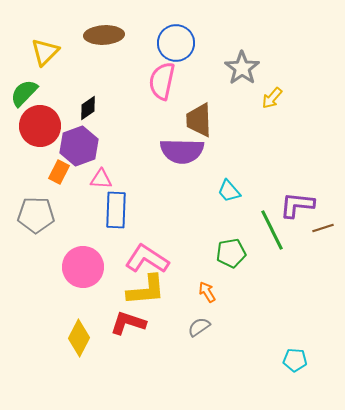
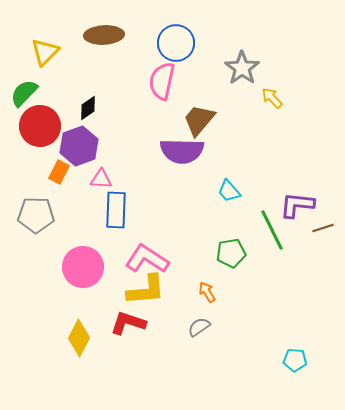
yellow arrow: rotated 95 degrees clockwise
brown trapezoid: rotated 42 degrees clockwise
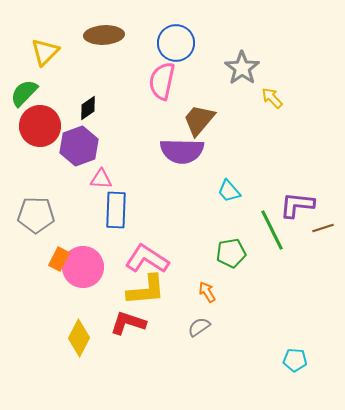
orange rectangle: moved 87 px down
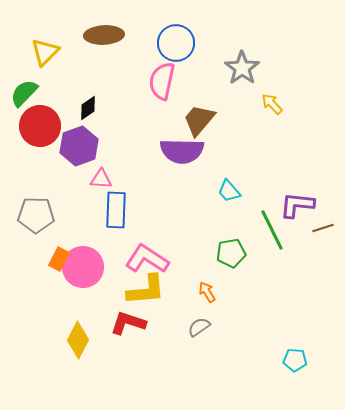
yellow arrow: moved 6 px down
yellow diamond: moved 1 px left, 2 px down
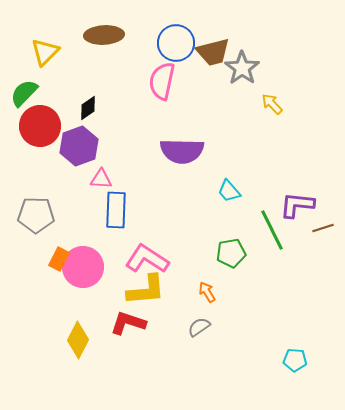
brown trapezoid: moved 14 px right, 68 px up; rotated 144 degrees counterclockwise
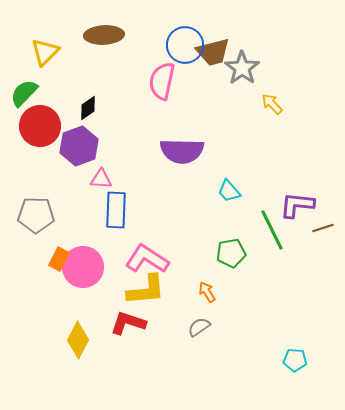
blue circle: moved 9 px right, 2 px down
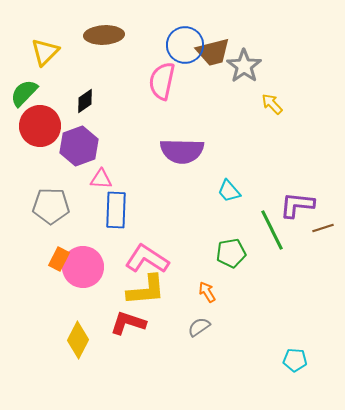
gray star: moved 2 px right, 2 px up
black diamond: moved 3 px left, 7 px up
gray pentagon: moved 15 px right, 9 px up
